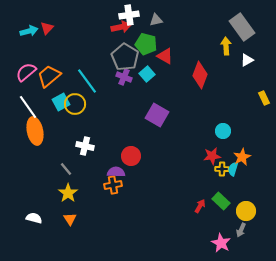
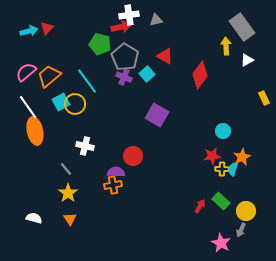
green pentagon at (146, 44): moved 46 px left
red diamond at (200, 75): rotated 16 degrees clockwise
red circle at (131, 156): moved 2 px right
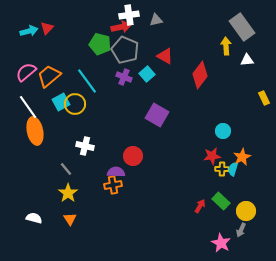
gray pentagon at (125, 57): moved 7 px up; rotated 8 degrees counterclockwise
white triangle at (247, 60): rotated 24 degrees clockwise
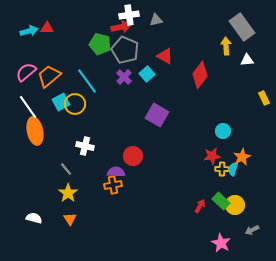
red triangle at (47, 28): rotated 48 degrees clockwise
purple cross at (124, 77): rotated 21 degrees clockwise
yellow circle at (246, 211): moved 11 px left, 6 px up
gray arrow at (241, 230): moved 11 px right; rotated 40 degrees clockwise
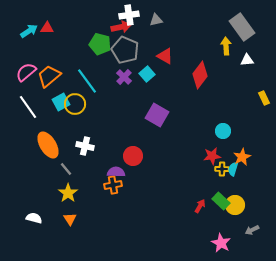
cyan arrow at (29, 31): rotated 18 degrees counterclockwise
orange ellipse at (35, 131): moved 13 px right, 14 px down; rotated 20 degrees counterclockwise
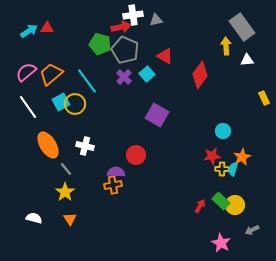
white cross at (129, 15): moved 4 px right
orange trapezoid at (49, 76): moved 2 px right, 2 px up
red circle at (133, 156): moved 3 px right, 1 px up
yellow star at (68, 193): moved 3 px left, 1 px up
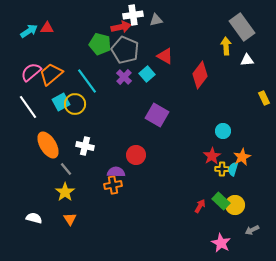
pink semicircle at (26, 72): moved 5 px right
red star at (212, 156): rotated 24 degrees counterclockwise
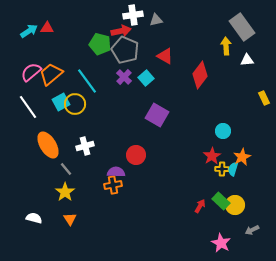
red arrow at (121, 27): moved 4 px down
cyan square at (147, 74): moved 1 px left, 4 px down
white cross at (85, 146): rotated 30 degrees counterclockwise
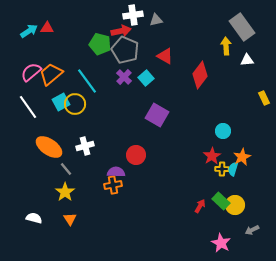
orange ellipse at (48, 145): moved 1 px right, 2 px down; rotated 24 degrees counterclockwise
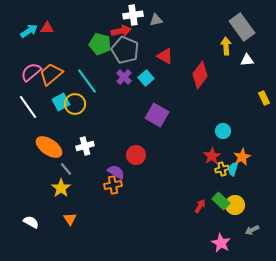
yellow cross at (222, 169): rotated 16 degrees counterclockwise
purple semicircle at (116, 172): rotated 30 degrees clockwise
yellow star at (65, 192): moved 4 px left, 4 px up
white semicircle at (34, 218): moved 3 px left, 4 px down; rotated 14 degrees clockwise
